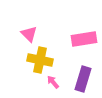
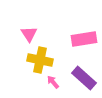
pink triangle: rotated 12 degrees clockwise
purple rectangle: moved 1 px right, 1 px up; rotated 65 degrees counterclockwise
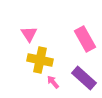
pink rectangle: moved 1 px right; rotated 70 degrees clockwise
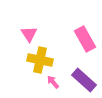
purple rectangle: moved 2 px down
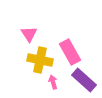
pink rectangle: moved 15 px left, 13 px down
pink arrow: rotated 24 degrees clockwise
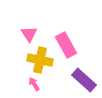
pink rectangle: moved 4 px left, 7 px up
pink arrow: moved 19 px left, 2 px down; rotated 16 degrees counterclockwise
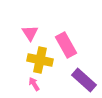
pink triangle: moved 1 px right, 1 px up
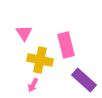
pink triangle: moved 6 px left
pink rectangle: rotated 15 degrees clockwise
pink arrow: moved 1 px left, 1 px down; rotated 120 degrees counterclockwise
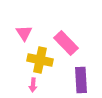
pink rectangle: moved 2 px up; rotated 30 degrees counterclockwise
purple rectangle: moved 3 px left; rotated 45 degrees clockwise
pink arrow: rotated 24 degrees counterclockwise
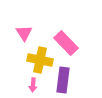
purple rectangle: moved 18 px left; rotated 10 degrees clockwise
